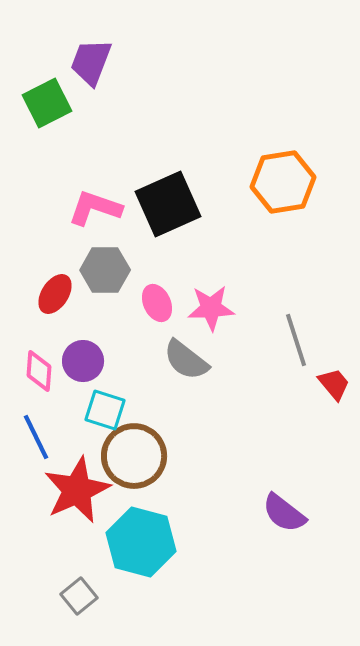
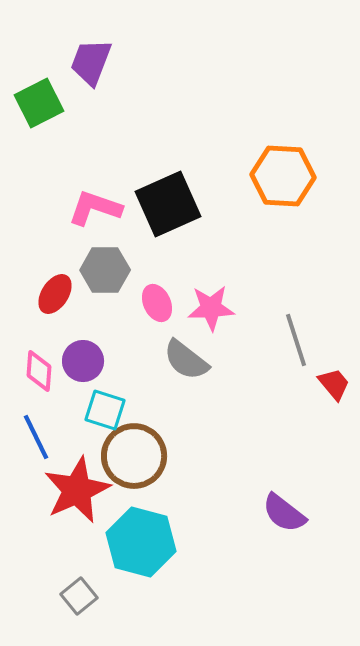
green square: moved 8 px left
orange hexagon: moved 6 px up; rotated 12 degrees clockwise
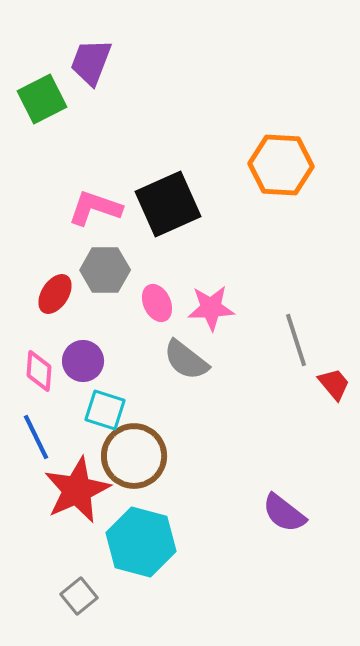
green square: moved 3 px right, 4 px up
orange hexagon: moved 2 px left, 11 px up
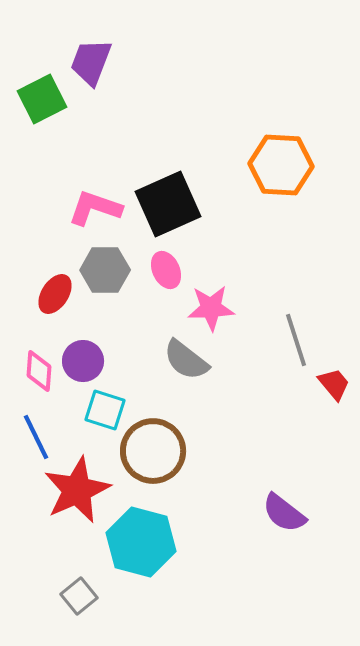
pink ellipse: moved 9 px right, 33 px up
brown circle: moved 19 px right, 5 px up
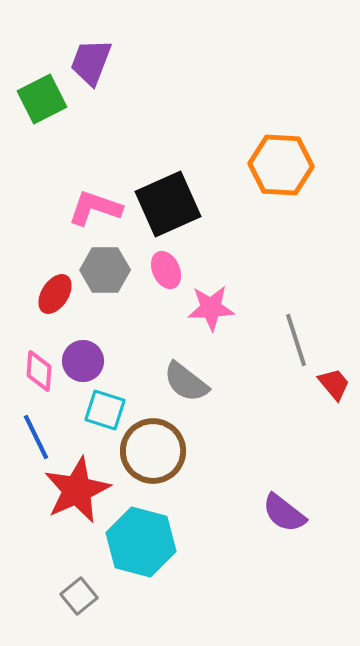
gray semicircle: moved 22 px down
